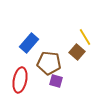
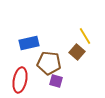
yellow line: moved 1 px up
blue rectangle: rotated 36 degrees clockwise
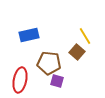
blue rectangle: moved 8 px up
purple square: moved 1 px right
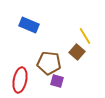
blue rectangle: moved 10 px up; rotated 36 degrees clockwise
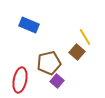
yellow line: moved 1 px down
brown pentagon: rotated 20 degrees counterclockwise
purple square: rotated 24 degrees clockwise
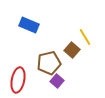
brown square: moved 5 px left, 2 px up
red ellipse: moved 2 px left
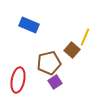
yellow line: rotated 54 degrees clockwise
purple square: moved 2 px left, 1 px down; rotated 16 degrees clockwise
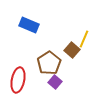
yellow line: moved 1 px left, 2 px down
brown pentagon: rotated 20 degrees counterclockwise
purple square: rotated 16 degrees counterclockwise
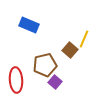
brown square: moved 2 px left
brown pentagon: moved 4 px left, 2 px down; rotated 20 degrees clockwise
red ellipse: moved 2 px left; rotated 15 degrees counterclockwise
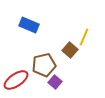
yellow line: moved 2 px up
brown pentagon: moved 1 px left
red ellipse: rotated 60 degrees clockwise
